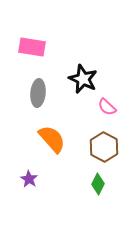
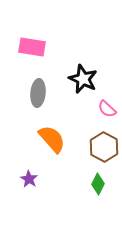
pink semicircle: moved 2 px down
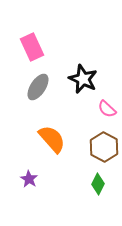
pink rectangle: rotated 56 degrees clockwise
gray ellipse: moved 6 px up; rotated 28 degrees clockwise
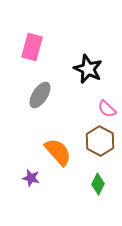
pink rectangle: rotated 40 degrees clockwise
black star: moved 5 px right, 10 px up
gray ellipse: moved 2 px right, 8 px down
orange semicircle: moved 6 px right, 13 px down
brown hexagon: moved 4 px left, 6 px up
purple star: moved 2 px right, 1 px up; rotated 18 degrees counterclockwise
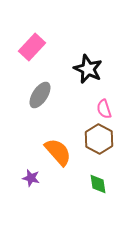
pink rectangle: rotated 28 degrees clockwise
pink semicircle: moved 3 px left; rotated 30 degrees clockwise
brown hexagon: moved 1 px left, 2 px up
green diamond: rotated 35 degrees counterclockwise
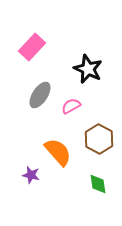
pink semicircle: moved 33 px left, 3 px up; rotated 78 degrees clockwise
purple star: moved 3 px up
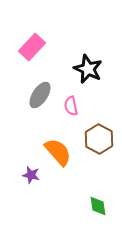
pink semicircle: rotated 72 degrees counterclockwise
green diamond: moved 22 px down
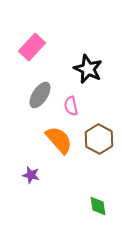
orange semicircle: moved 1 px right, 12 px up
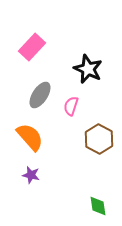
pink semicircle: rotated 30 degrees clockwise
orange semicircle: moved 29 px left, 3 px up
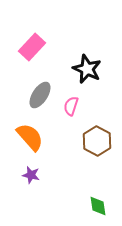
black star: moved 1 px left
brown hexagon: moved 2 px left, 2 px down
